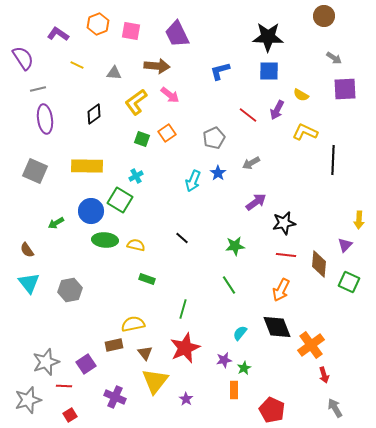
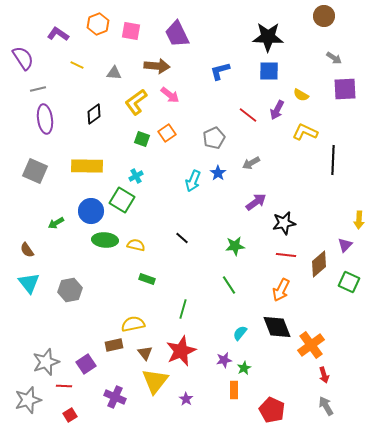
green square at (120, 200): moved 2 px right
brown diamond at (319, 264): rotated 44 degrees clockwise
red star at (185, 348): moved 4 px left, 3 px down
gray arrow at (335, 408): moved 9 px left, 2 px up
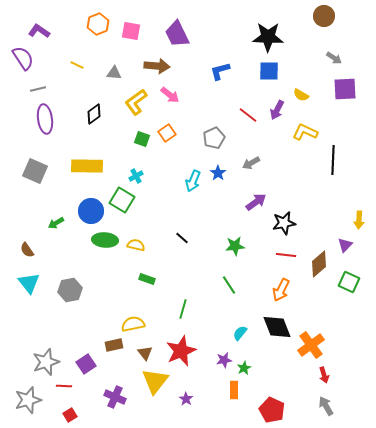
purple L-shape at (58, 34): moved 19 px left, 3 px up
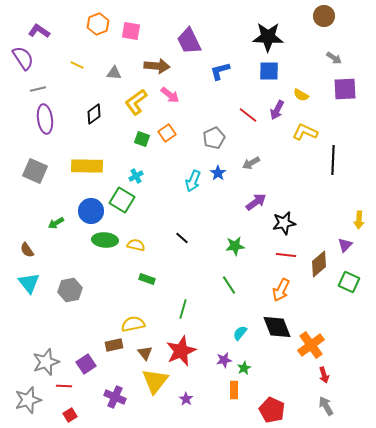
purple trapezoid at (177, 34): moved 12 px right, 7 px down
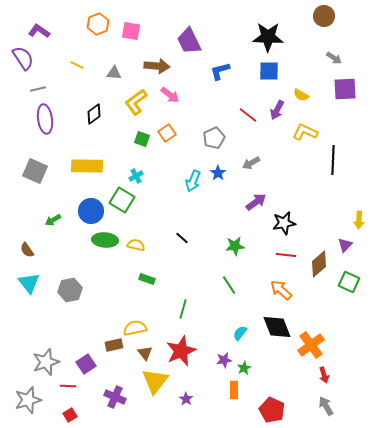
green arrow at (56, 223): moved 3 px left, 3 px up
orange arrow at (281, 290): rotated 105 degrees clockwise
yellow semicircle at (133, 324): moved 2 px right, 4 px down
red line at (64, 386): moved 4 px right
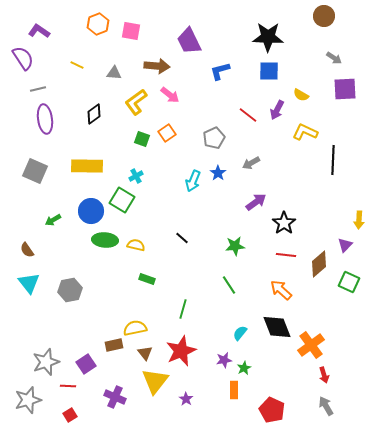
black star at (284, 223): rotated 25 degrees counterclockwise
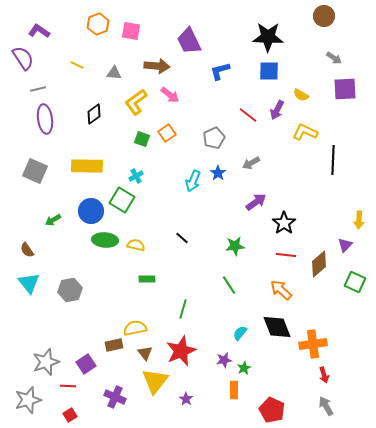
green rectangle at (147, 279): rotated 21 degrees counterclockwise
green square at (349, 282): moved 6 px right
orange cross at (311, 345): moved 2 px right, 1 px up; rotated 28 degrees clockwise
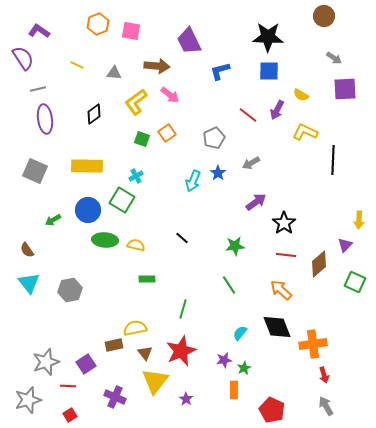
blue circle at (91, 211): moved 3 px left, 1 px up
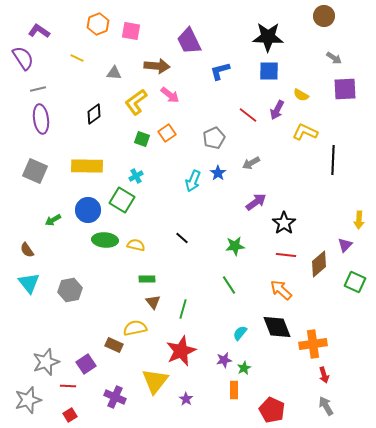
yellow line at (77, 65): moved 7 px up
purple ellipse at (45, 119): moved 4 px left
brown rectangle at (114, 345): rotated 36 degrees clockwise
brown triangle at (145, 353): moved 8 px right, 51 px up
